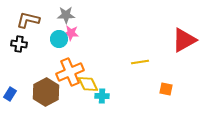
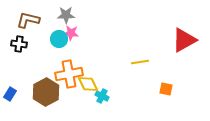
orange cross: moved 1 px left, 2 px down; rotated 12 degrees clockwise
cyan cross: rotated 24 degrees clockwise
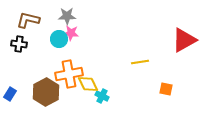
gray star: moved 1 px right, 1 px down
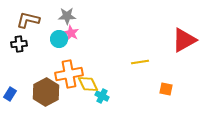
pink star: rotated 21 degrees clockwise
black cross: rotated 14 degrees counterclockwise
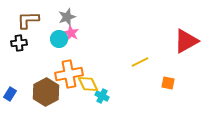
gray star: moved 1 px down; rotated 18 degrees counterclockwise
brown L-shape: rotated 15 degrees counterclockwise
red triangle: moved 2 px right, 1 px down
black cross: moved 1 px up
yellow line: rotated 18 degrees counterclockwise
orange square: moved 2 px right, 6 px up
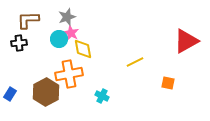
yellow line: moved 5 px left
yellow diamond: moved 5 px left, 35 px up; rotated 15 degrees clockwise
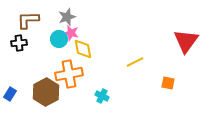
pink star: rotated 14 degrees counterclockwise
red triangle: rotated 24 degrees counterclockwise
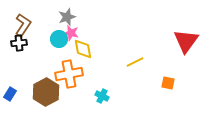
brown L-shape: moved 5 px left, 5 px down; rotated 125 degrees clockwise
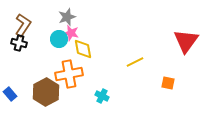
black cross: rotated 21 degrees clockwise
blue rectangle: rotated 72 degrees counterclockwise
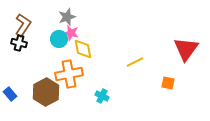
red triangle: moved 8 px down
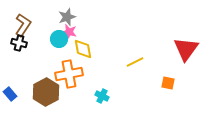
pink star: moved 2 px left, 1 px up
